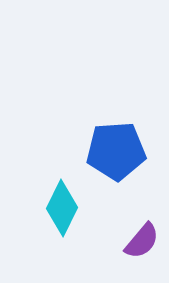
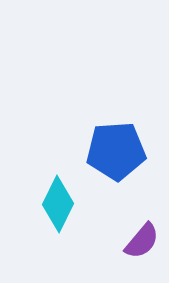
cyan diamond: moved 4 px left, 4 px up
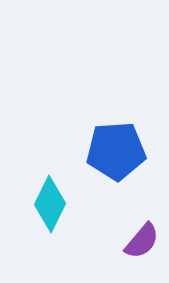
cyan diamond: moved 8 px left
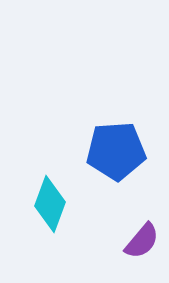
cyan diamond: rotated 6 degrees counterclockwise
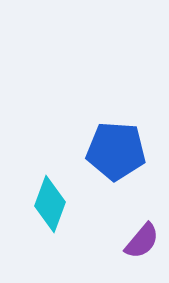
blue pentagon: rotated 8 degrees clockwise
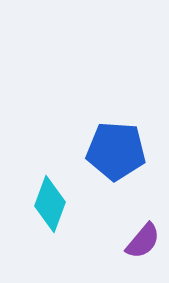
purple semicircle: moved 1 px right
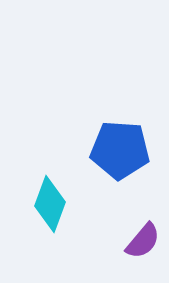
blue pentagon: moved 4 px right, 1 px up
